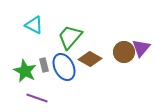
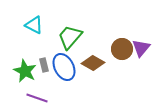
brown circle: moved 2 px left, 3 px up
brown diamond: moved 3 px right, 4 px down
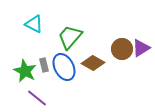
cyan triangle: moved 1 px up
purple triangle: rotated 18 degrees clockwise
purple line: rotated 20 degrees clockwise
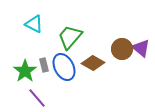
purple triangle: rotated 48 degrees counterclockwise
green star: rotated 10 degrees clockwise
purple line: rotated 10 degrees clockwise
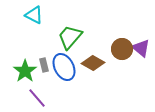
cyan triangle: moved 9 px up
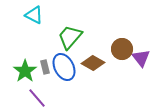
purple triangle: moved 10 px down; rotated 12 degrees clockwise
gray rectangle: moved 1 px right, 2 px down
